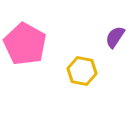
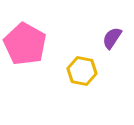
purple semicircle: moved 3 px left, 1 px down
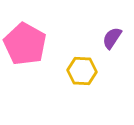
yellow hexagon: rotated 8 degrees counterclockwise
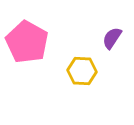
pink pentagon: moved 2 px right, 2 px up
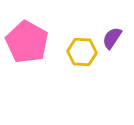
yellow hexagon: moved 19 px up
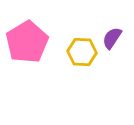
pink pentagon: rotated 12 degrees clockwise
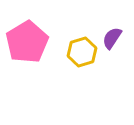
yellow hexagon: rotated 20 degrees counterclockwise
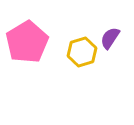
purple semicircle: moved 2 px left
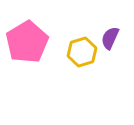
purple semicircle: rotated 10 degrees counterclockwise
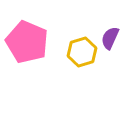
pink pentagon: rotated 18 degrees counterclockwise
